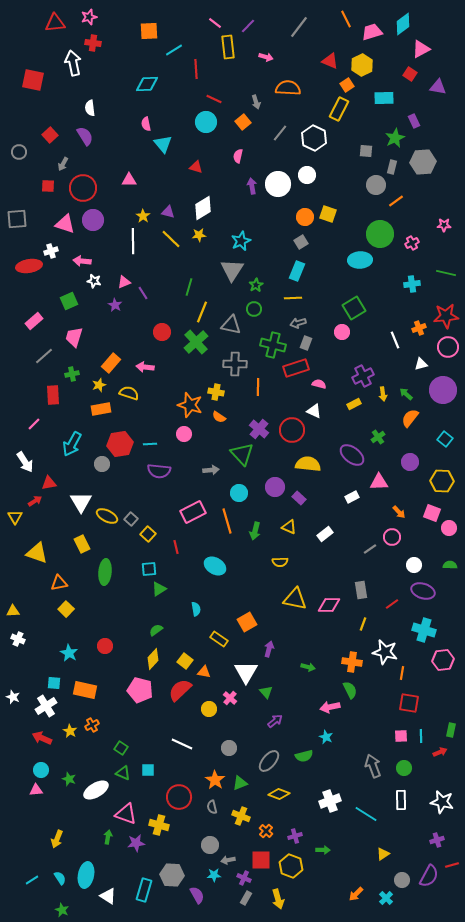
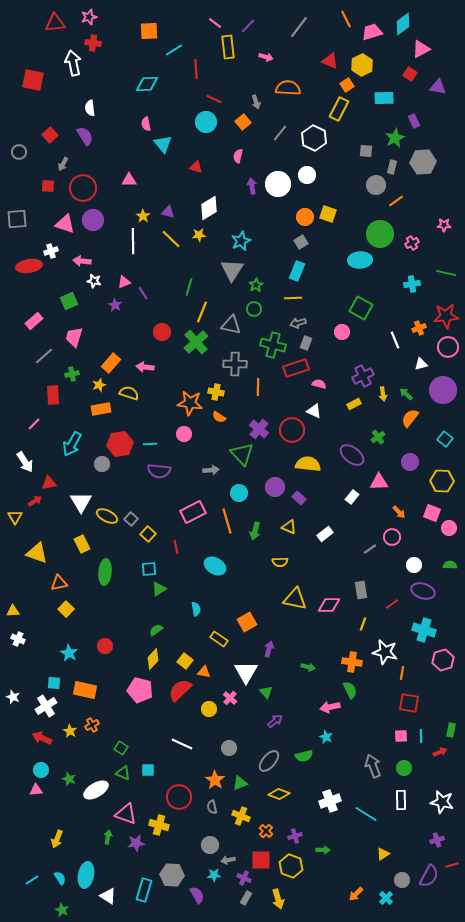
white diamond at (203, 208): moved 6 px right
green square at (354, 308): moved 7 px right; rotated 30 degrees counterclockwise
orange star at (190, 405): moved 2 px up; rotated 10 degrees counterclockwise
white rectangle at (352, 497): rotated 24 degrees counterclockwise
pink hexagon at (443, 660): rotated 10 degrees counterclockwise
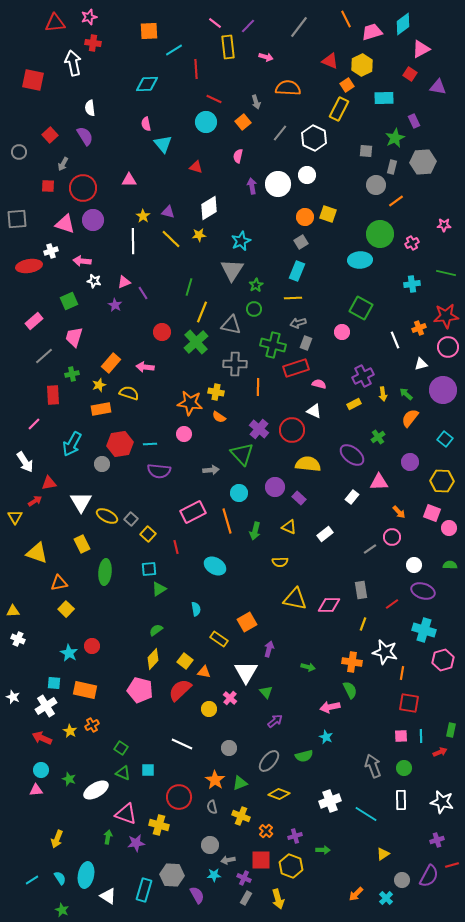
red circle at (105, 646): moved 13 px left
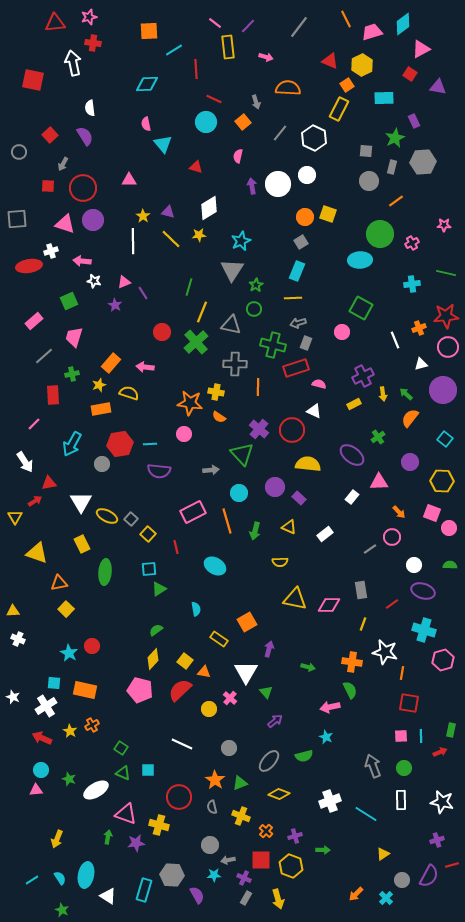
gray circle at (376, 185): moved 7 px left, 4 px up
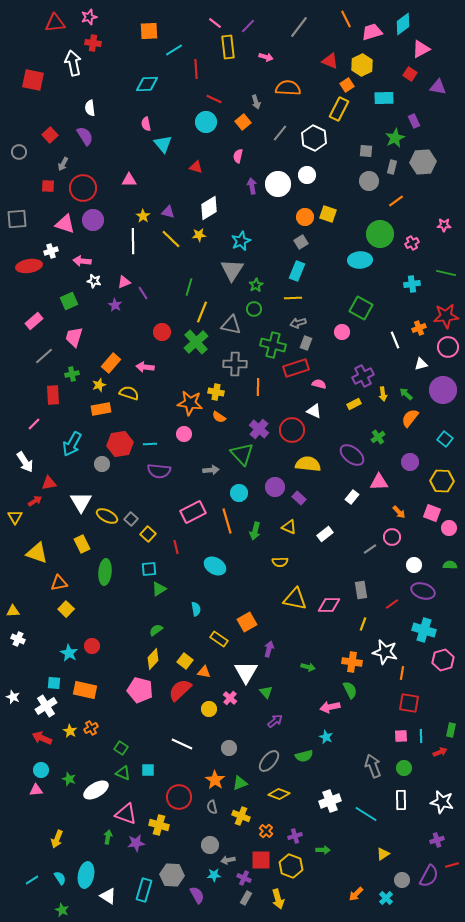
orange cross at (92, 725): moved 1 px left, 3 px down
